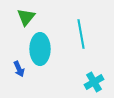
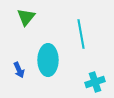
cyan ellipse: moved 8 px right, 11 px down
blue arrow: moved 1 px down
cyan cross: moved 1 px right; rotated 12 degrees clockwise
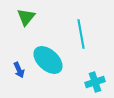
cyan ellipse: rotated 48 degrees counterclockwise
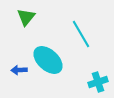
cyan line: rotated 20 degrees counterclockwise
blue arrow: rotated 112 degrees clockwise
cyan cross: moved 3 px right
